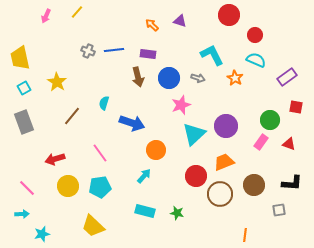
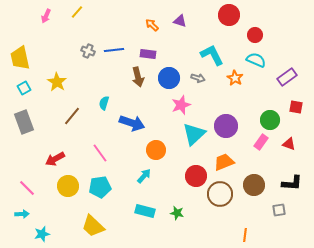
red arrow at (55, 159): rotated 12 degrees counterclockwise
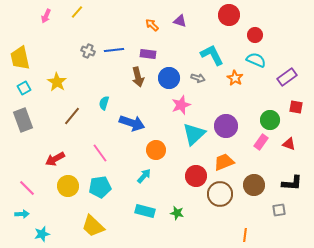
gray rectangle at (24, 122): moved 1 px left, 2 px up
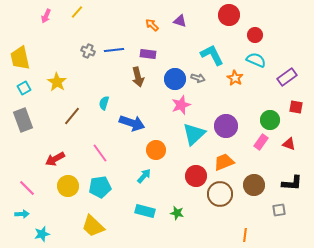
blue circle at (169, 78): moved 6 px right, 1 px down
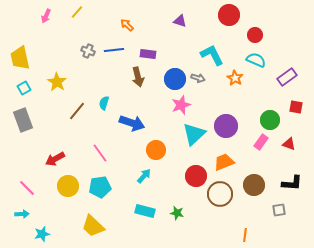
orange arrow at (152, 25): moved 25 px left
brown line at (72, 116): moved 5 px right, 5 px up
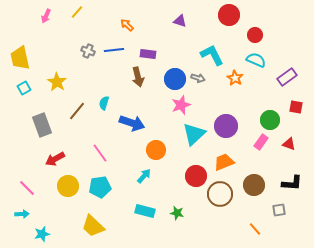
gray rectangle at (23, 120): moved 19 px right, 5 px down
orange line at (245, 235): moved 10 px right, 6 px up; rotated 48 degrees counterclockwise
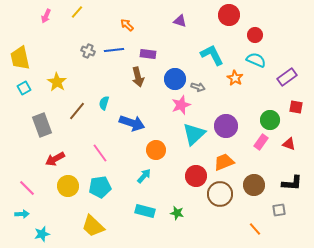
gray arrow at (198, 78): moved 9 px down
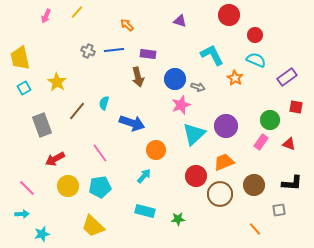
green star at (177, 213): moved 1 px right, 6 px down; rotated 16 degrees counterclockwise
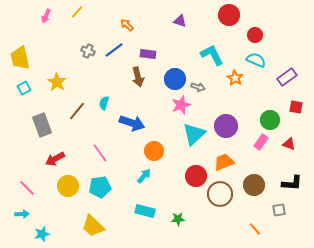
blue line at (114, 50): rotated 30 degrees counterclockwise
orange circle at (156, 150): moved 2 px left, 1 px down
